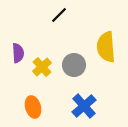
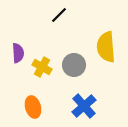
yellow cross: rotated 18 degrees counterclockwise
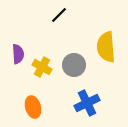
purple semicircle: moved 1 px down
blue cross: moved 3 px right, 3 px up; rotated 15 degrees clockwise
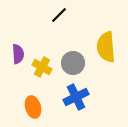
gray circle: moved 1 px left, 2 px up
blue cross: moved 11 px left, 6 px up
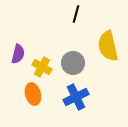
black line: moved 17 px right, 1 px up; rotated 30 degrees counterclockwise
yellow semicircle: moved 2 px right, 1 px up; rotated 8 degrees counterclockwise
purple semicircle: rotated 18 degrees clockwise
orange ellipse: moved 13 px up
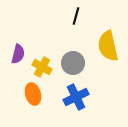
black line: moved 2 px down
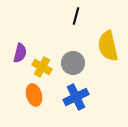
purple semicircle: moved 2 px right, 1 px up
orange ellipse: moved 1 px right, 1 px down
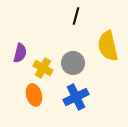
yellow cross: moved 1 px right, 1 px down
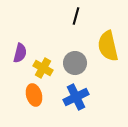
gray circle: moved 2 px right
